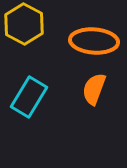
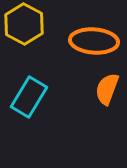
orange semicircle: moved 13 px right
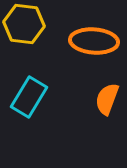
yellow hexagon: rotated 21 degrees counterclockwise
orange semicircle: moved 10 px down
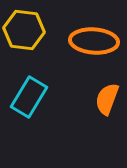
yellow hexagon: moved 6 px down
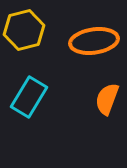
yellow hexagon: rotated 21 degrees counterclockwise
orange ellipse: rotated 12 degrees counterclockwise
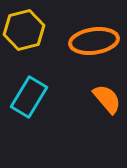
orange semicircle: rotated 120 degrees clockwise
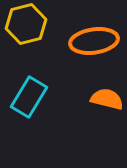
yellow hexagon: moved 2 px right, 6 px up
orange semicircle: rotated 36 degrees counterclockwise
